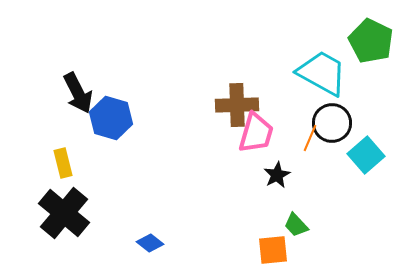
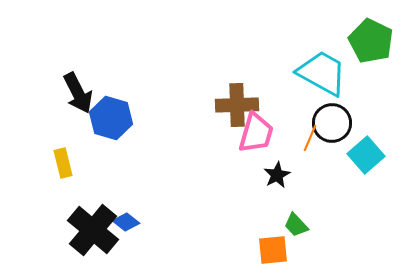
black cross: moved 29 px right, 17 px down
blue diamond: moved 24 px left, 21 px up
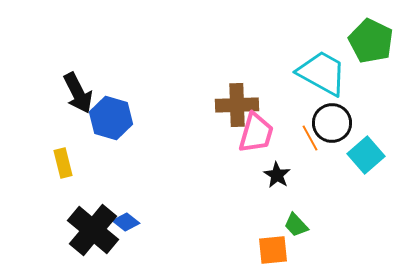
orange line: rotated 52 degrees counterclockwise
black star: rotated 12 degrees counterclockwise
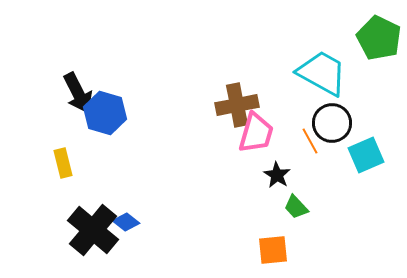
green pentagon: moved 8 px right, 3 px up
brown cross: rotated 9 degrees counterclockwise
blue hexagon: moved 6 px left, 5 px up
orange line: moved 3 px down
cyan square: rotated 18 degrees clockwise
green trapezoid: moved 18 px up
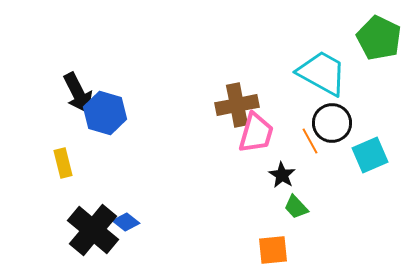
cyan square: moved 4 px right
black star: moved 5 px right
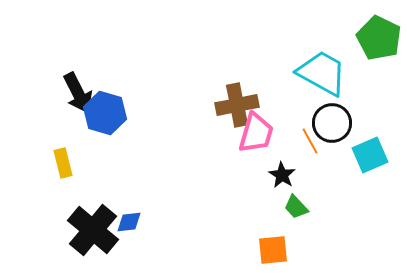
blue diamond: moved 3 px right; rotated 44 degrees counterclockwise
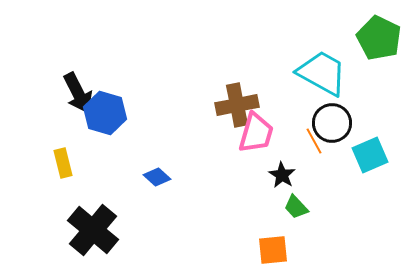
orange line: moved 4 px right
blue diamond: moved 28 px right, 45 px up; rotated 48 degrees clockwise
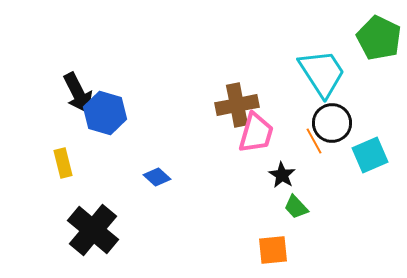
cyan trapezoid: rotated 28 degrees clockwise
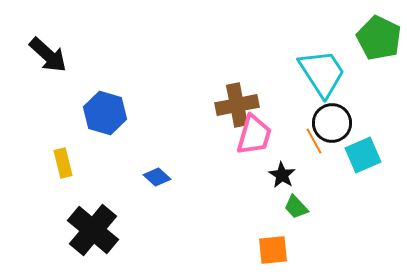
black arrow: moved 30 px left, 38 px up; rotated 21 degrees counterclockwise
pink trapezoid: moved 2 px left, 2 px down
cyan square: moved 7 px left
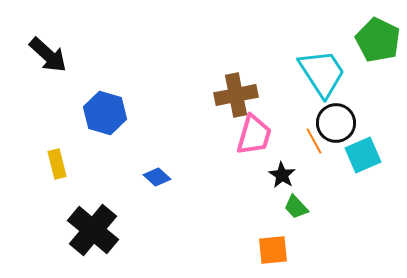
green pentagon: moved 1 px left, 2 px down
brown cross: moved 1 px left, 10 px up
black circle: moved 4 px right
yellow rectangle: moved 6 px left, 1 px down
